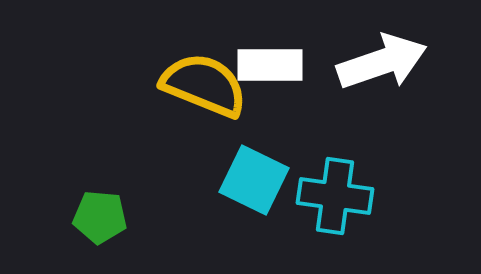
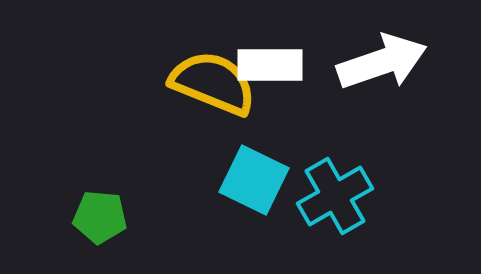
yellow semicircle: moved 9 px right, 2 px up
cyan cross: rotated 38 degrees counterclockwise
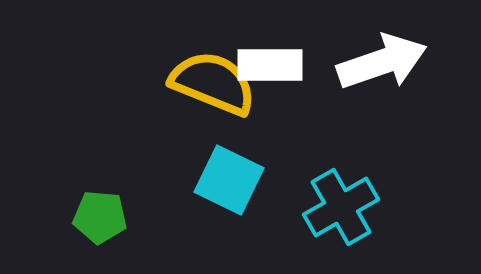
cyan square: moved 25 px left
cyan cross: moved 6 px right, 11 px down
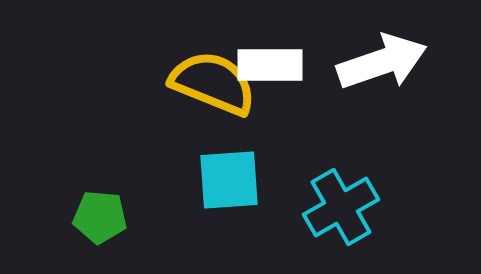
cyan square: rotated 30 degrees counterclockwise
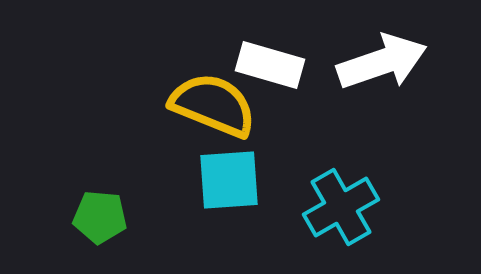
white rectangle: rotated 16 degrees clockwise
yellow semicircle: moved 22 px down
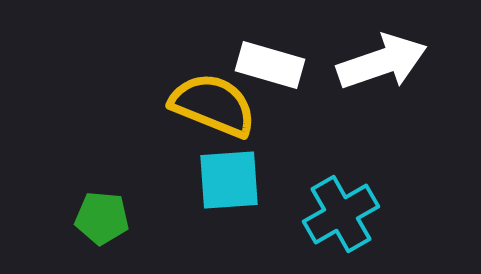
cyan cross: moved 7 px down
green pentagon: moved 2 px right, 1 px down
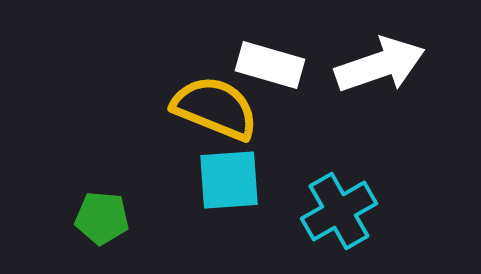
white arrow: moved 2 px left, 3 px down
yellow semicircle: moved 2 px right, 3 px down
cyan cross: moved 2 px left, 3 px up
